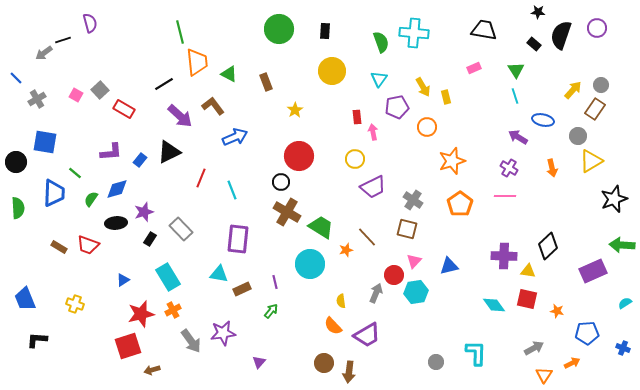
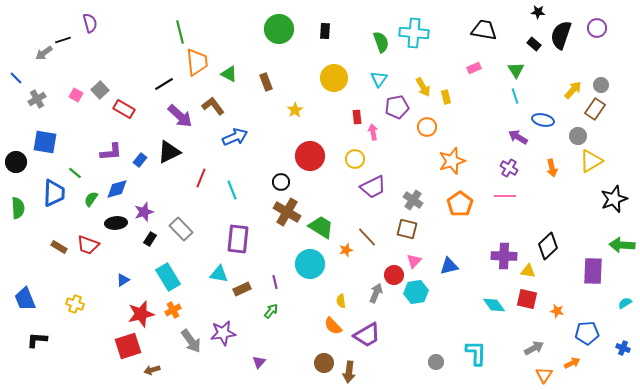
yellow circle at (332, 71): moved 2 px right, 7 px down
red circle at (299, 156): moved 11 px right
purple rectangle at (593, 271): rotated 64 degrees counterclockwise
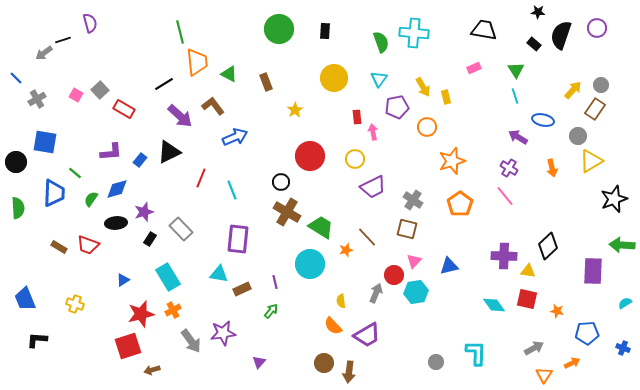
pink line at (505, 196): rotated 50 degrees clockwise
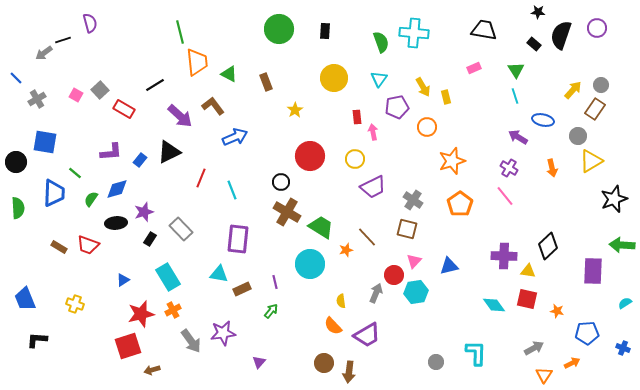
black line at (164, 84): moved 9 px left, 1 px down
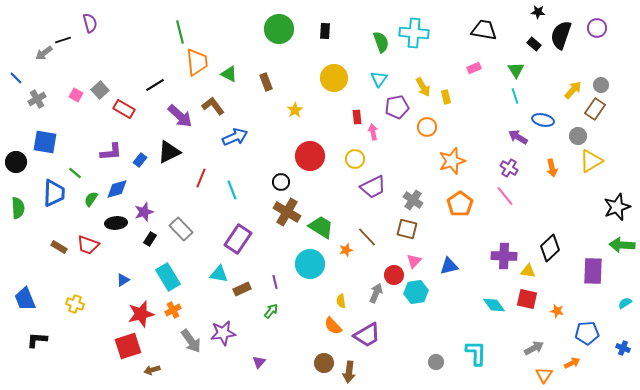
black star at (614, 199): moved 3 px right, 8 px down
purple rectangle at (238, 239): rotated 28 degrees clockwise
black diamond at (548, 246): moved 2 px right, 2 px down
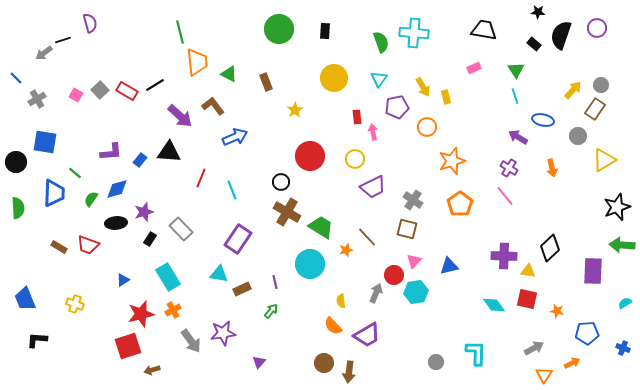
red rectangle at (124, 109): moved 3 px right, 18 px up
black triangle at (169, 152): rotated 30 degrees clockwise
yellow triangle at (591, 161): moved 13 px right, 1 px up
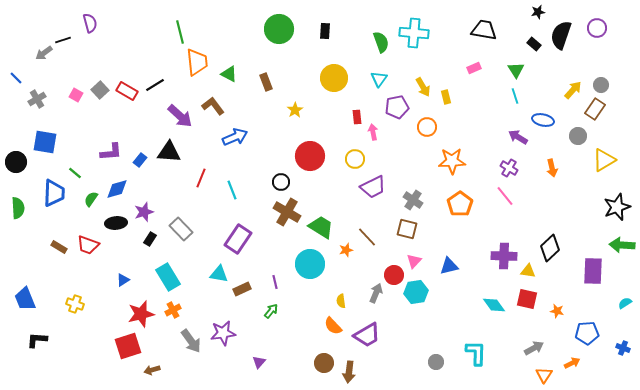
black star at (538, 12): rotated 16 degrees counterclockwise
orange star at (452, 161): rotated 16 degrees clockwise
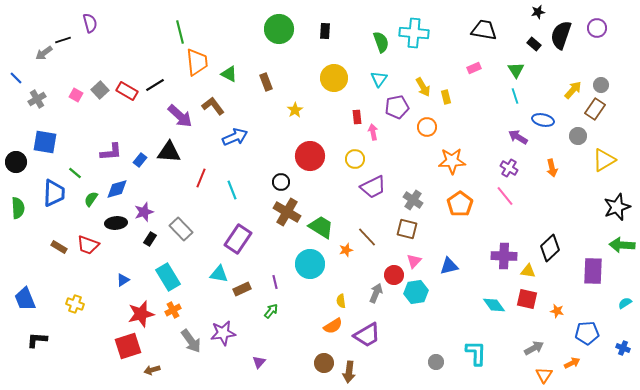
orange semicircle at (333, 326): rotated 78 degrees counterclockwise
